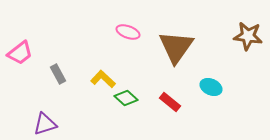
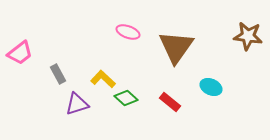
purple triangle: moved 32 px right, 20 px up
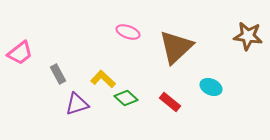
brown triangle: rotated 12 degrees clockwise
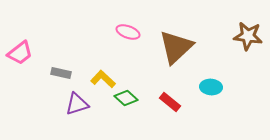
gray rectangle: moved 3 px right, 1 px up; rotated 48 degrees counterclockwise
cyan ellipse: rotated 20 degrees counterclockwise
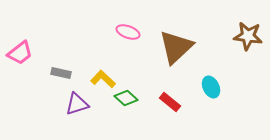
cyan ellipse: rotated 60 degrees clockwise
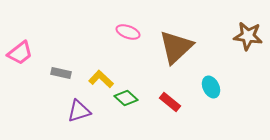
yellow L-shape: moved 2 px left
purple triangle: moved 2 px right, 7 px down
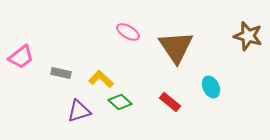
pink ellipse: rotated 10 degrees clockwise
brown star: rotated 8 degrees clockwise
brown triangle: rotated 21 degrees counterclockwise
pink trapezoid: moved 1 px right, 4 px down
green diamond: moved 6 px left, 4 px down
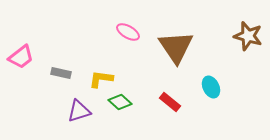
yellow L-shape: rotated 35 degrees counterclockwise
